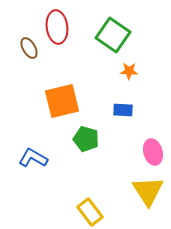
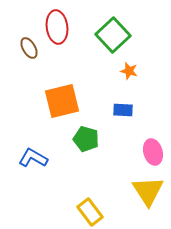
green square: rotated 12 degrees clockwise
orange star: rotated 12 degrees clockwise
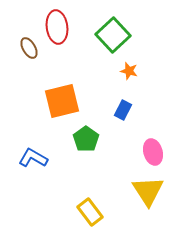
blue rectangle: rotated 66 degrees counterclockwise
green pentagon: rotated 20 degrees clockwise
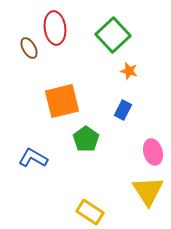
red ellipse: moved 2 px left, 1 px down
yellow rectangle: rotated 20 degrees counterclockwise
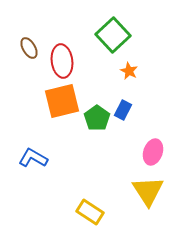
red ellipse: moved 7 px right, 33 px down
orange star: rotated 12 degrees clockwise
green pentagon: moved 11 px right, 21 px up
pink ellipse: rotated 35 degrees clockwise
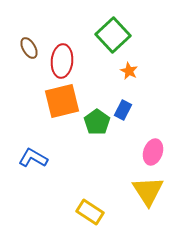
red ellipse: rotated 12 degrees clockwise
green pentagon: moved 4 px down
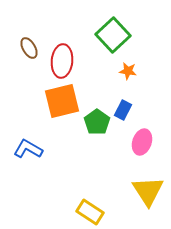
orange star: moved 1 px left; rotated 18 degrees counterclockwise
pink ellipse: moved 11 px left, 10 px up
blue L-shape: moved 5 px left, 9 px up
